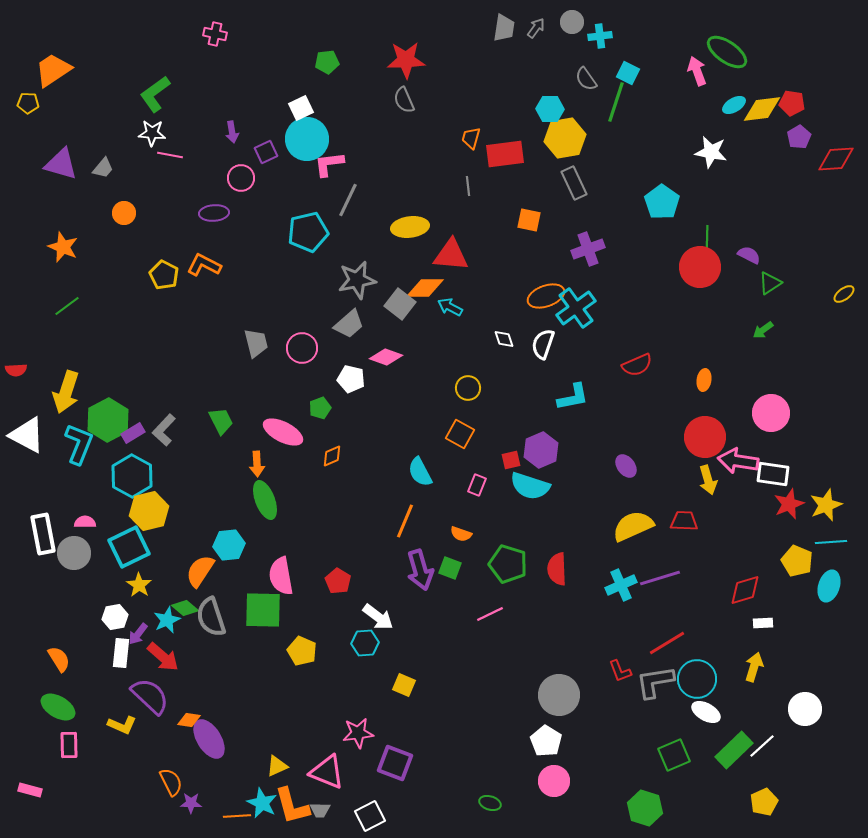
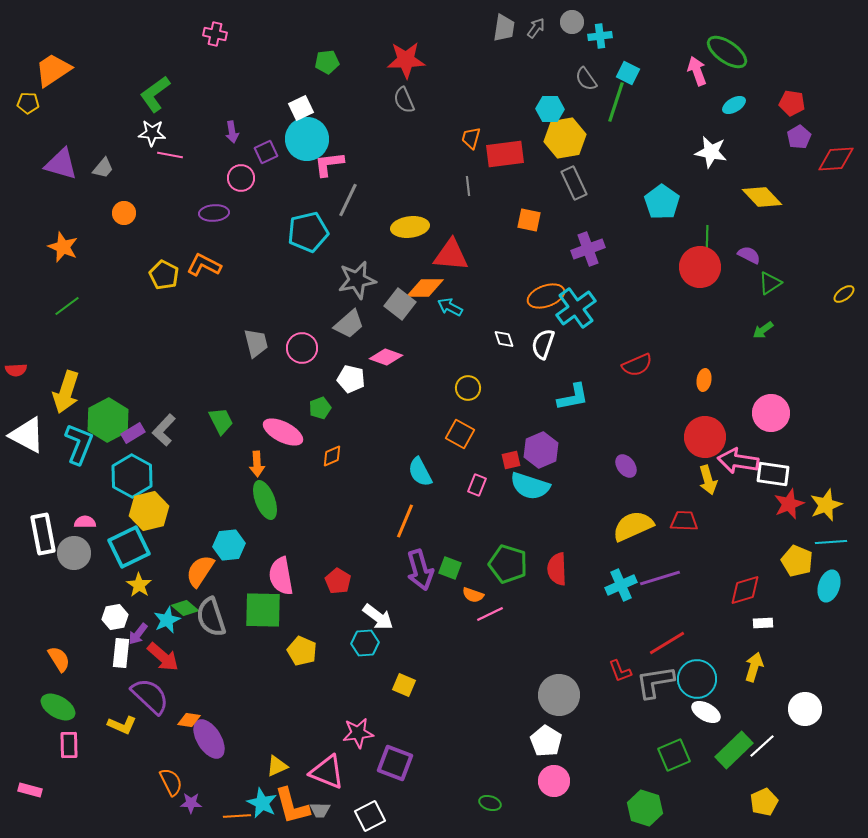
yellow diamond at (762, 109): moved 88 px down; rotated 54 degrees clockwise
orange semicircle at (461, 534): moved 12 px right, 61 px down
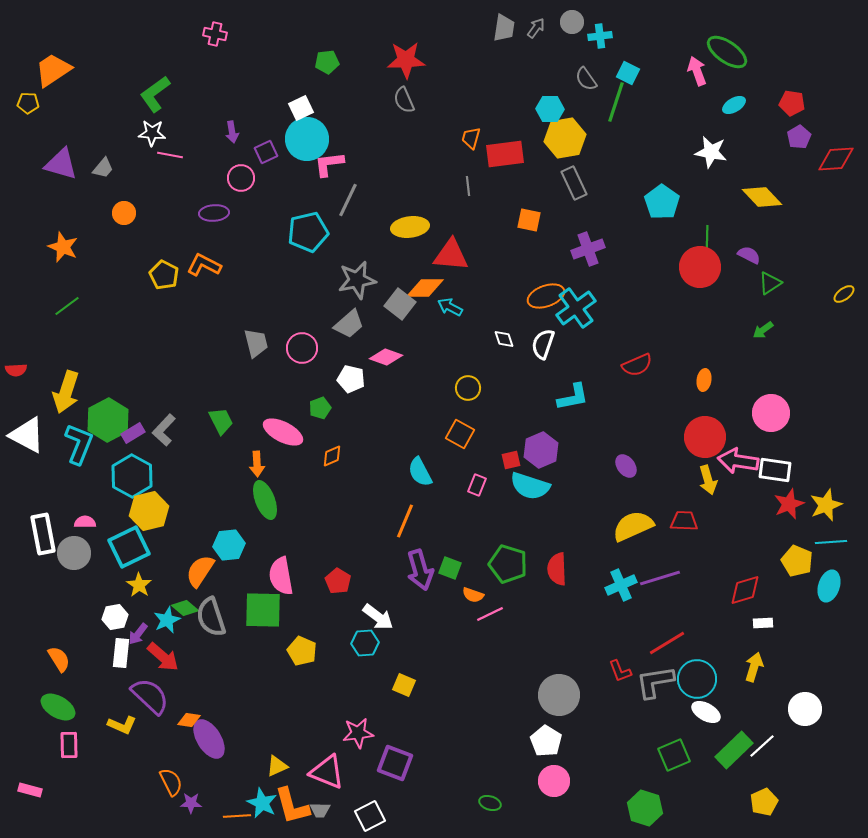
white rectangle at (773, 474): moved 2 px right, 4 px up
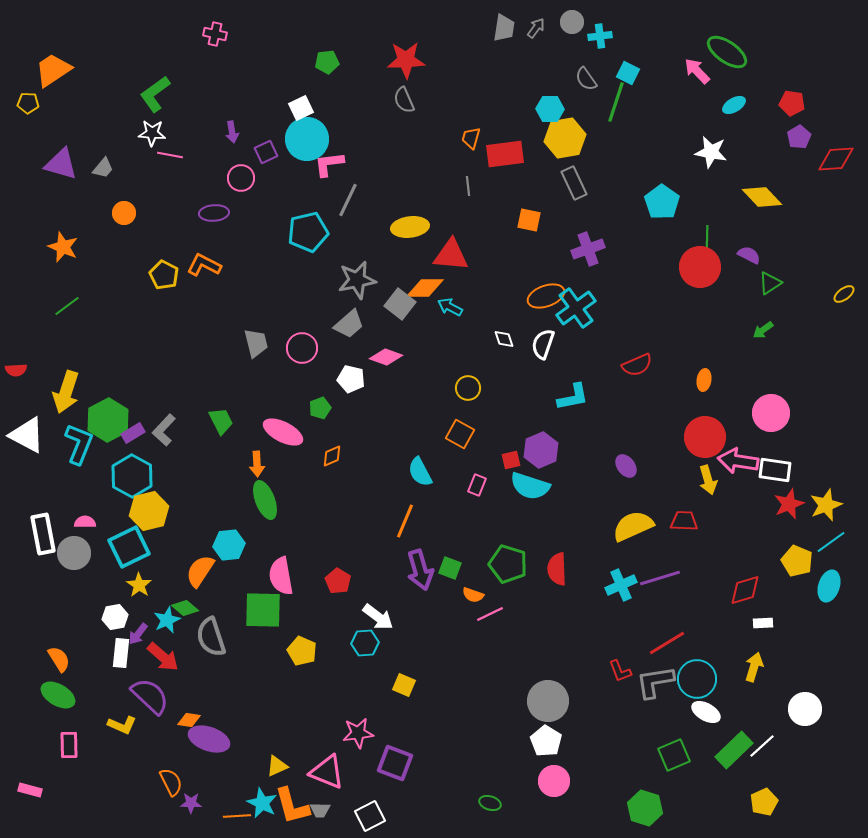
pink arrow at (697, 71): rotated 24 degrees counterclockwise
cyan line at (831, 542): rotated 32 degrees counterclockwise
gray semicircle at (211, 617): moved 20 px down
gray circle at (559, 695): moved 11 px left, 6 px down
green ellipse at (58, 707): moved 12 px up
purple ellipse at (209, 739): rotated 39 degrees counterclockwise
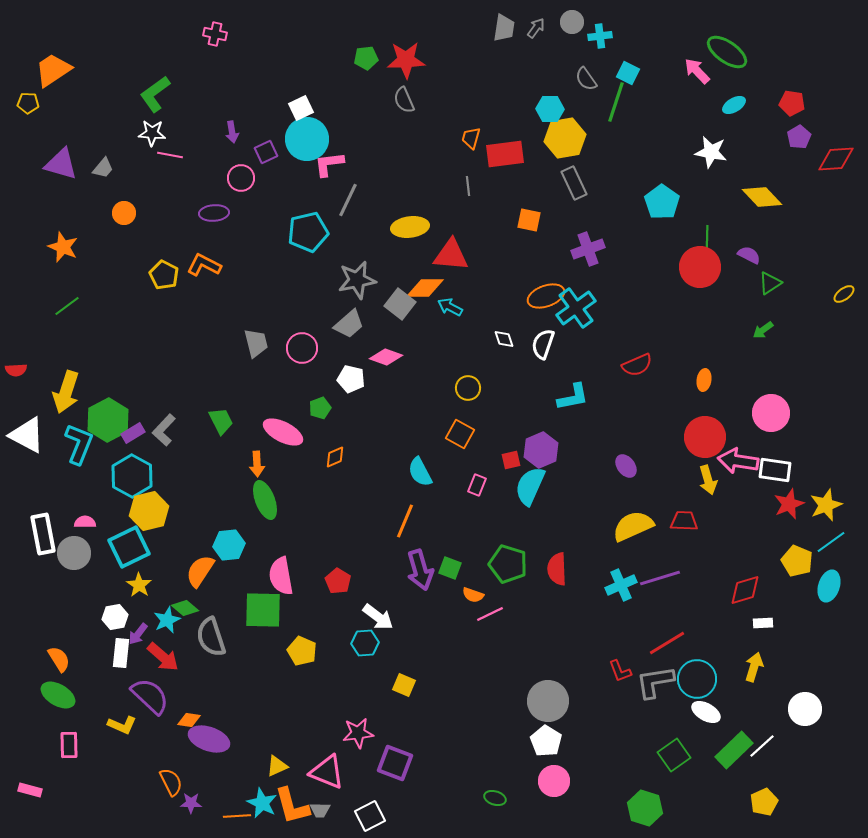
green pentagon at (327, 62): moved 39 px right, 4 px up
orange diamond at (332, 456): moved 3 px right, 1 px down
cyan semicircle at (530, 486): rotated 96 degrees clockwise
green square at (674, 755): rotated 12 degrees counterclockwise
green ellipse at (490, 803): moved 5 px right, 5 px up
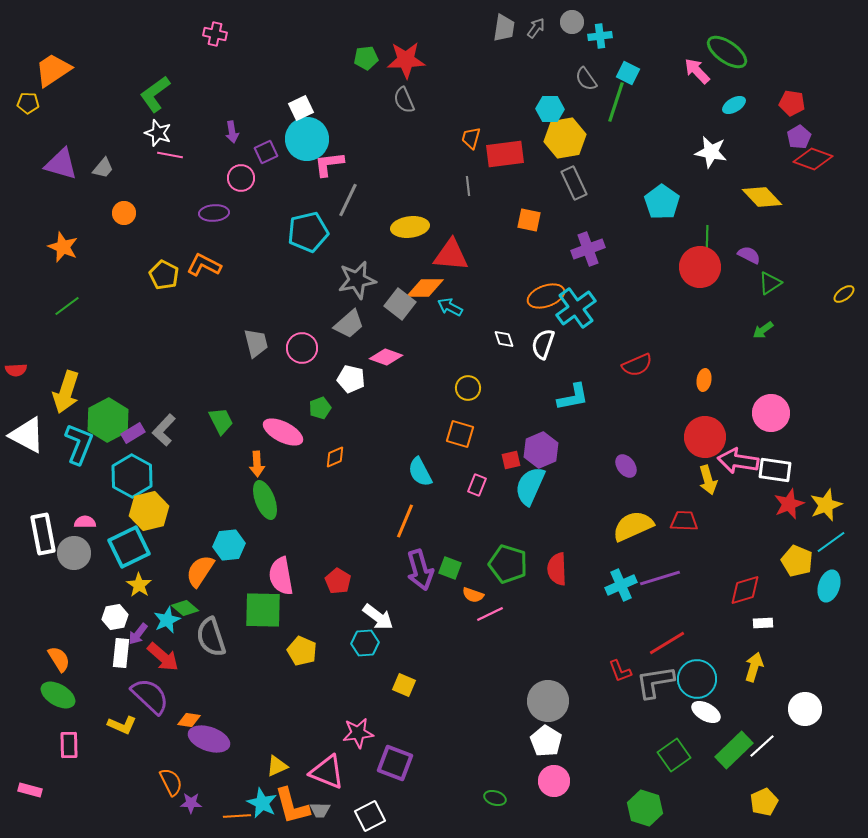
white star at (152, 133): moved 6 px right; rotated 16 degrees clockwise
red diamond at (836, 159): moved 23 px left; rotated 24 degrees clockwise
orange square at (460, 434): rotated 12 degrees counterclockwise
